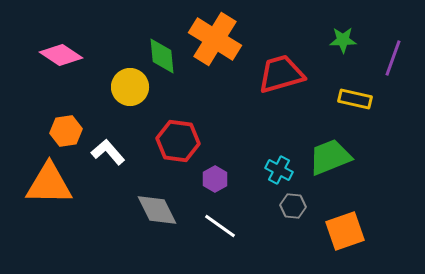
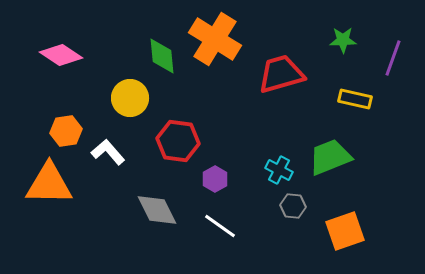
yellow circle: moved 11 px down
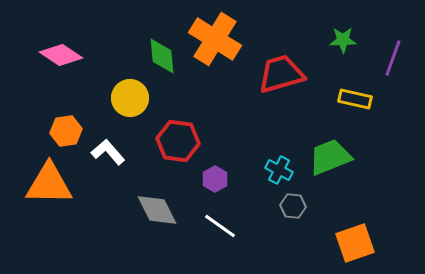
orange square: moved 10 px right, 12 px down
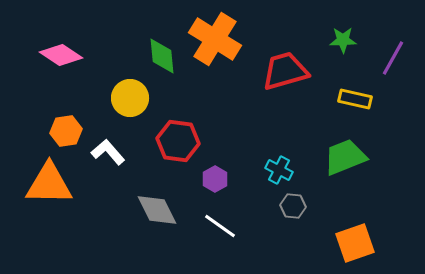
purple line: rotated 9 degrees clockwise
red trapezoid: moved 4 px right, 3 px up
green trapezoid: moved 15 px right
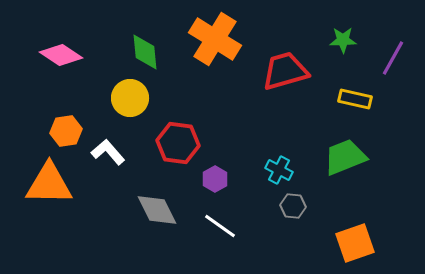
green diamond: moved 17 px left, 4 px up
red hexagon: moved 2 px down
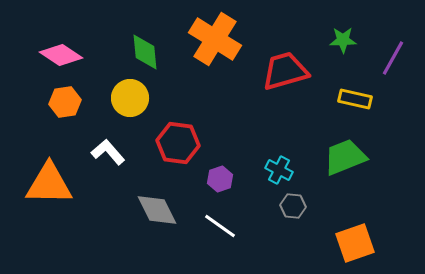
orange hexagon: moved 1 px left, 29 px up
purple hexagon: moved 5 px right; rotated 10 degrees clockwise
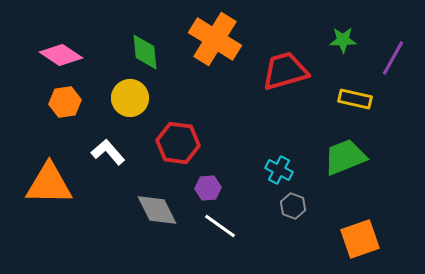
purple hexagon: moved 12 px left, 9 px down; rotated 15 degrees clockwise
gray hexagon: rotated 15 degrees clockwise
orange square: moved 5 px right, 4 px up
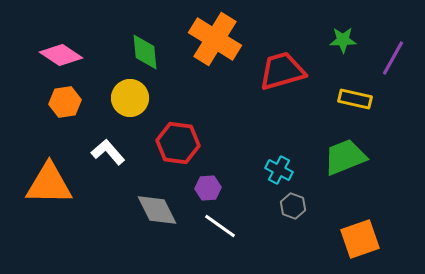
red trapezoid: moved 3 px left
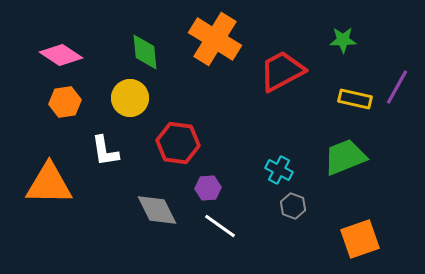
purple line: moved 4 px right, 29 px down
red trapezoid: rotated 12 degrees counterclockwise
white L-shape: moved 3 px left, 1 px up; rotated 148 degrees counterclockwise
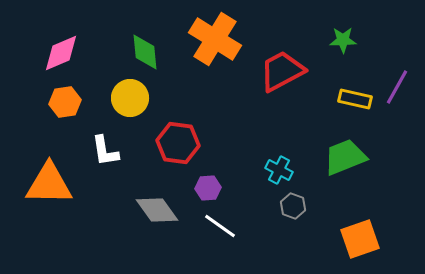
pink diamond: moved 2 px up; rotated 57 degrees counterclockwise
gray diamond: rotated 9 degrees counterclockwise
